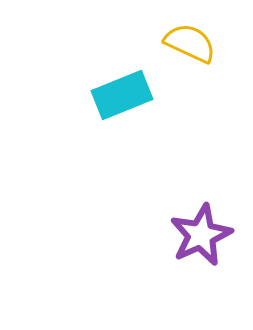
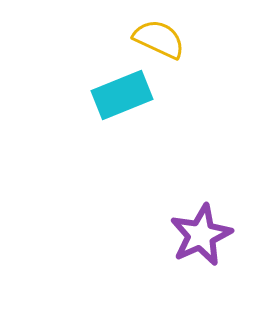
yellow semicircle: moved 31 px left, 4 px up
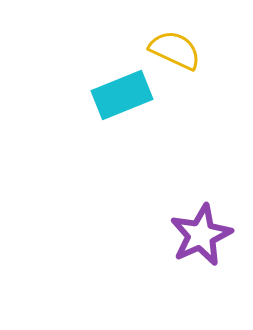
yellow semicircle: moved 16 px right, 11 px down
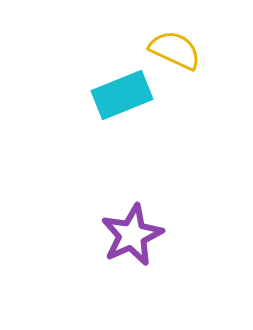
purple star: moved 69 px left
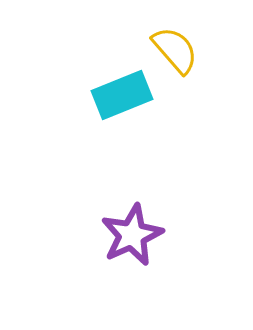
yellow semicircle: rotated 24 degrees clockwise
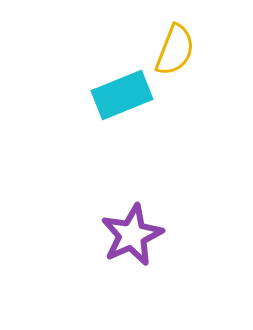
yellow semicircle: rotated 62 degrees clockwise
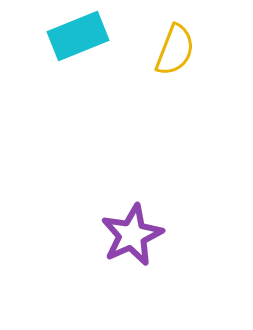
cyan rectangle: moved 44 px left, 59 px up
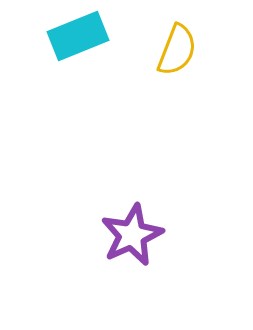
yellow semicircle: moved 2 px right
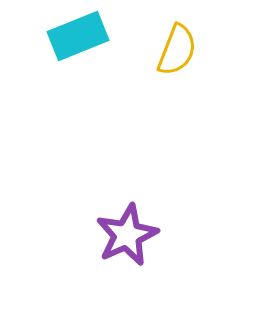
purple star: moved 5 px left
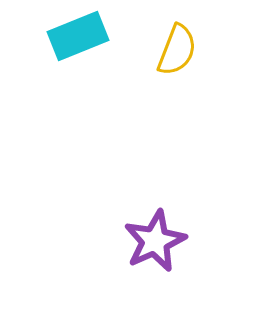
purple star: moved 28 px right, 6 px down
